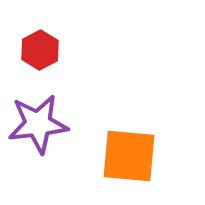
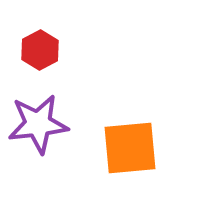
orange square: moved 1 px right, 8 px up; rotated 10 degrees counterclockwise
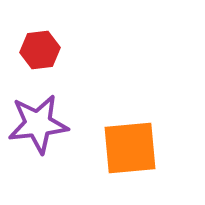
red hexagon: rotated 21 degrees clockwise
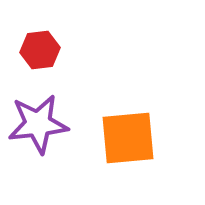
orange square: moved 2 px left, 10 px up
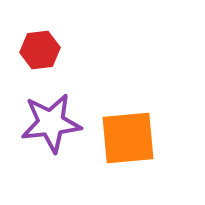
purple star: moved 13 px right, 1 px up
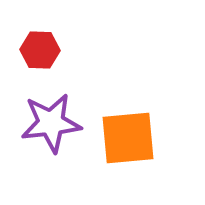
red hexagon: rotated 9 degrees clockwise
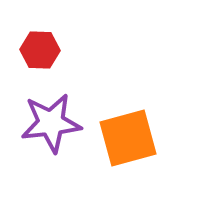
orange square: rotated 10 degrees counterclockwise
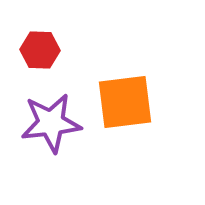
orange square: moved 3 px left, 36 px up; rotated 8 degrees clockwise
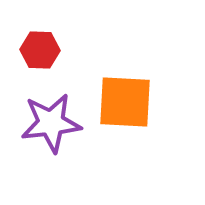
orange square: rotated 10 degrees clockwise
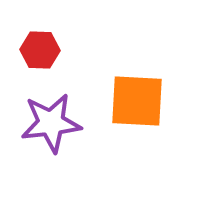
orange square: moved 12 px right, 1 px up
